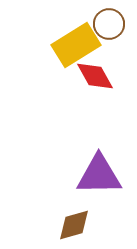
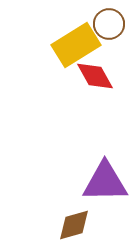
purple triangle: moved 6 px right, 7 px down
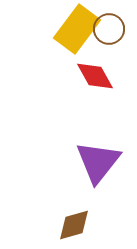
brown circle: moved 5 px down
yellow rectangle: moved 1 px right, 16 px up; rotated 21 degrees counterclockwise
purple triangle: moved 7 px left, 20 px up; rotated 51 degrees counterclockwise
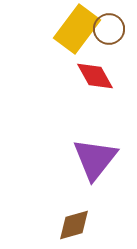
purple triangle: moved 3 px left, 3 px up
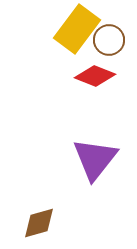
brown circle: moved 11 px down
red diamond: rotated 39 degrees counterclockwise
brown diamond: moved 35 px left, 2 px up
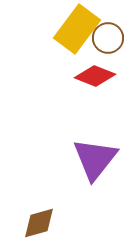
brown circle: moved 1 px left, 2 px up
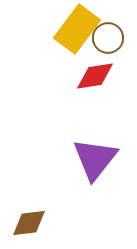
red diamond: rotated 30 degrees counterclockwise
brown diamond: moved 10 px left; rotated 9 degrees clockwise
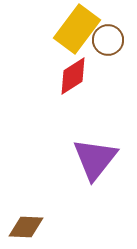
brown circle: moved 2 px down
red diamond: moved 22 px left; rotated 24 degrees counterclockwise
brown diamond: moved 3 px left, 4 px down; rotated 9 degrees clockwise
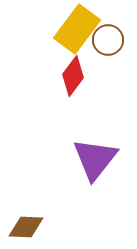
red diamond: rotated 21 degrees counterclockwise
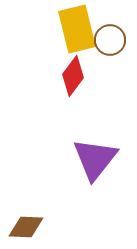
yellow rectangle: rotated 51 degrees counterclockwise
brown circle: moved 2 px right
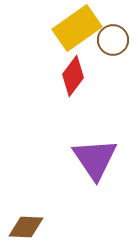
yellow rectangle: moved 1 px up; rotated 69 degrees clockwise
brown circle: moved 3 px right
purple triangle: rotated 12 degrees counterclockwise
